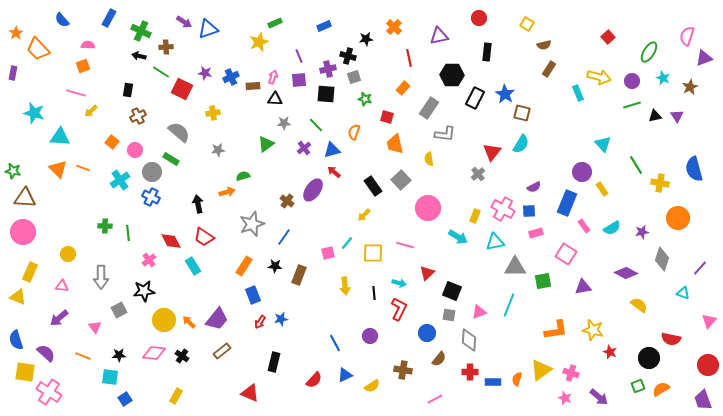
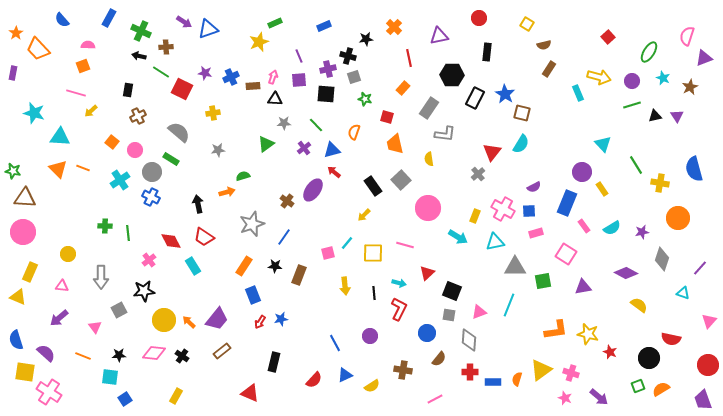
yellow star at (593, 330): moved 5 px left, 4 px down
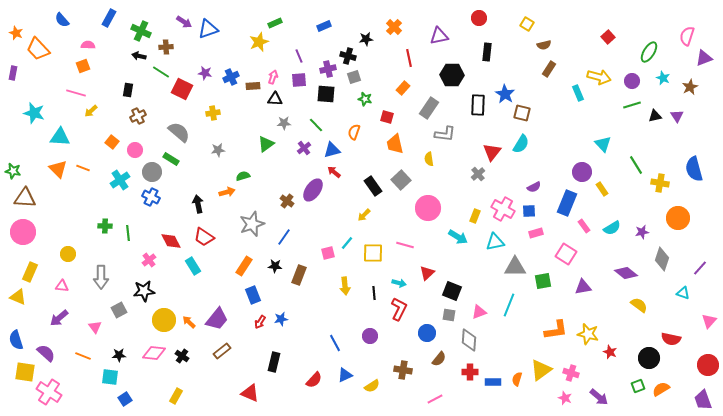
orange star at (16, 33): rotated 16 degrees counterclockwise
black rectangle at (475, 98): moved 3 px right, 7 px down; rotated 25 degrees counterclockwise
purple diamond at (626, 273): rotated 10 degrees clockwise
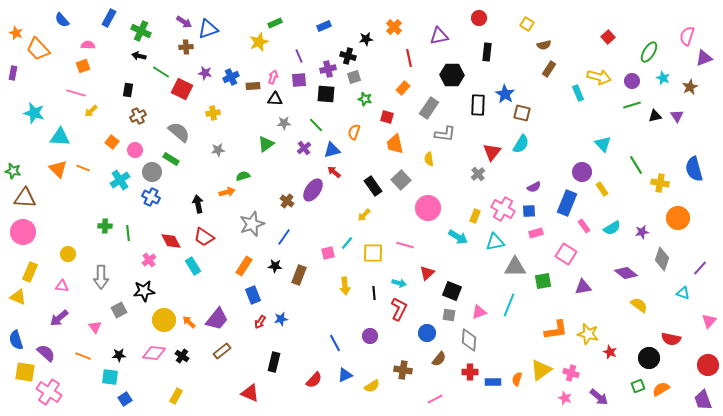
brown cross at (166, 47): moved 20 px right
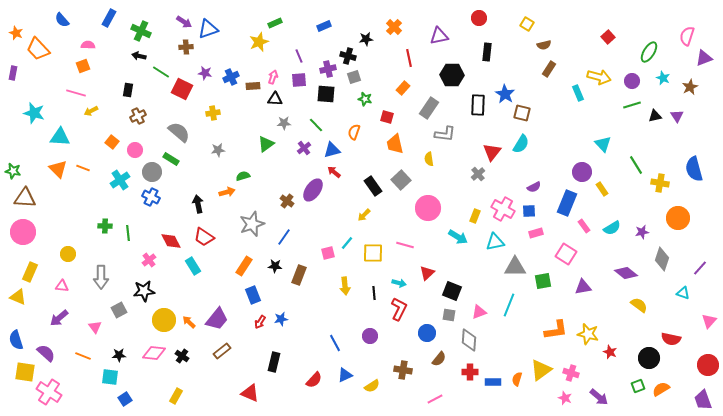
yellow arrow at (91, 111): rotated 16 degrees clockwise
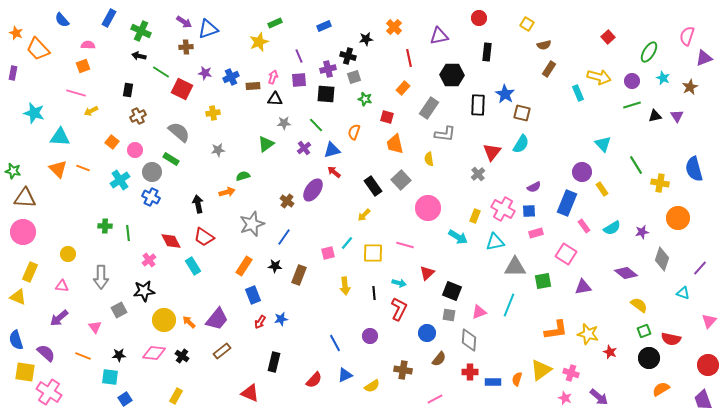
green square at (638, 386): moved 6 px right, 55 px up
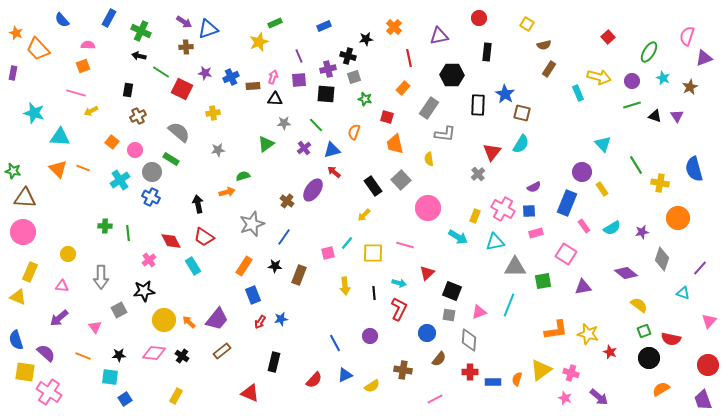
black triangle at (655, 116): rotated 32 degrees clockwise
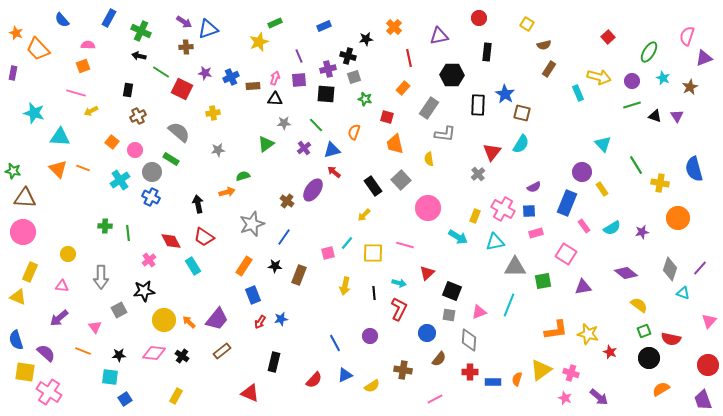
pink arrow at (273, 77): moved 2 px right, 1 px down
gray diamond at (662, 259): moved 8 px right, 10 px down
yellow arrow at (345, 286): rotated 18 degrees clockwise
orange line at (83, 356): moved 5 px up
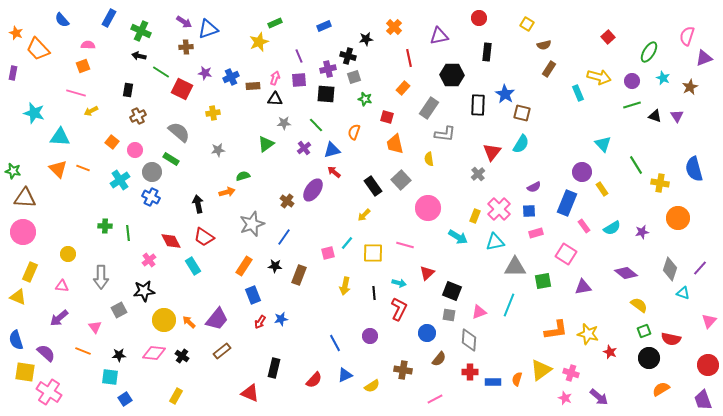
pink cross at (503, 209): moved 4 px left; rotated 15 degrees clockwise
black rectangle at (274, 362): moved 6 px down
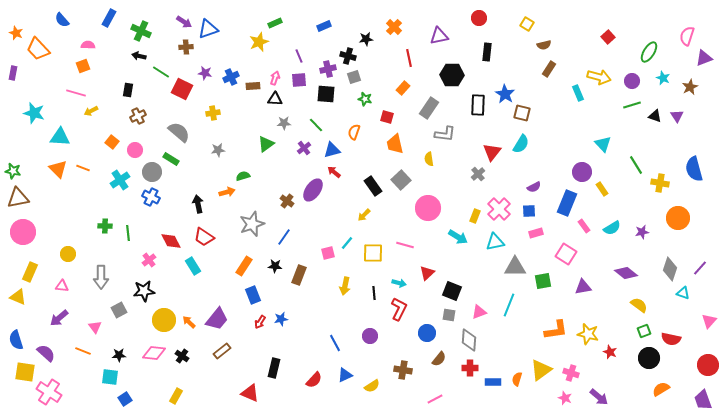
brown triangle at (25, 198): moved 7 px left; rotated 15 degrees counterclockwise
red cross at (470, 372): moved 4 px up
